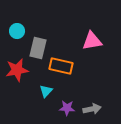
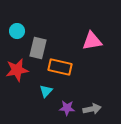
orange rectangle: moved 1 px left, 1 px down
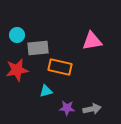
cyan circle: moved 4 px down
gray rectangle: rotated 70 degrees clockwise
cyan triangle: rotated 32 degrees clockwise
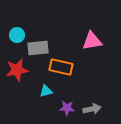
orange rectangle: moved 1 px right
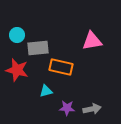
red star: rotated 25 degrees clockwise
